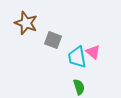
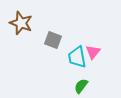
brown star: moved 5 px left
pink triangle: rotated 28 degrees clockwise
green semicircle: moved 2 px right, 1 px up; rotated 126 degrees counterclockwise
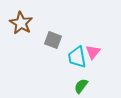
brown star: rotated 10 degrees clockwise
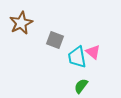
brown star: rotated 15 degrees clockwise
gray square: moved 2 px right
pink triangle: rotated 28 degrees counterclockwise
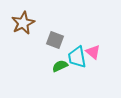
brown star: moved 2 px right
green semicircle: moved 21 px left, 20 px up; rotated 28 degrees clockwise
